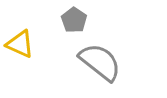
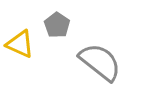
gray pentagon: moved 17 px left, 5 px down
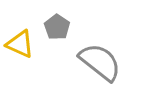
gray pentagon: moved 2 px down
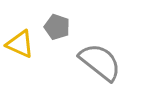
gray pentagon: rotated 15 degrees counterclockwise
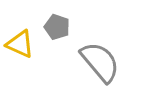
gray semicircle: rotated 12 degrees clockwise
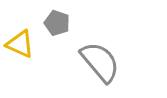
gray pentagon: moved 4 px up
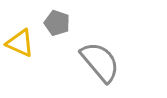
yellow triangle: moved 1 px up
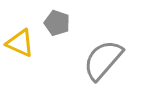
gray semicircle: moved 3 px right, 2 px up; rotated 99 degrees counterclockwise
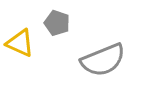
gray semicircle: rotated 153 degrees counterclockwise
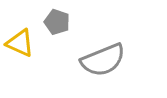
gray pentagon: moved 1 px up
